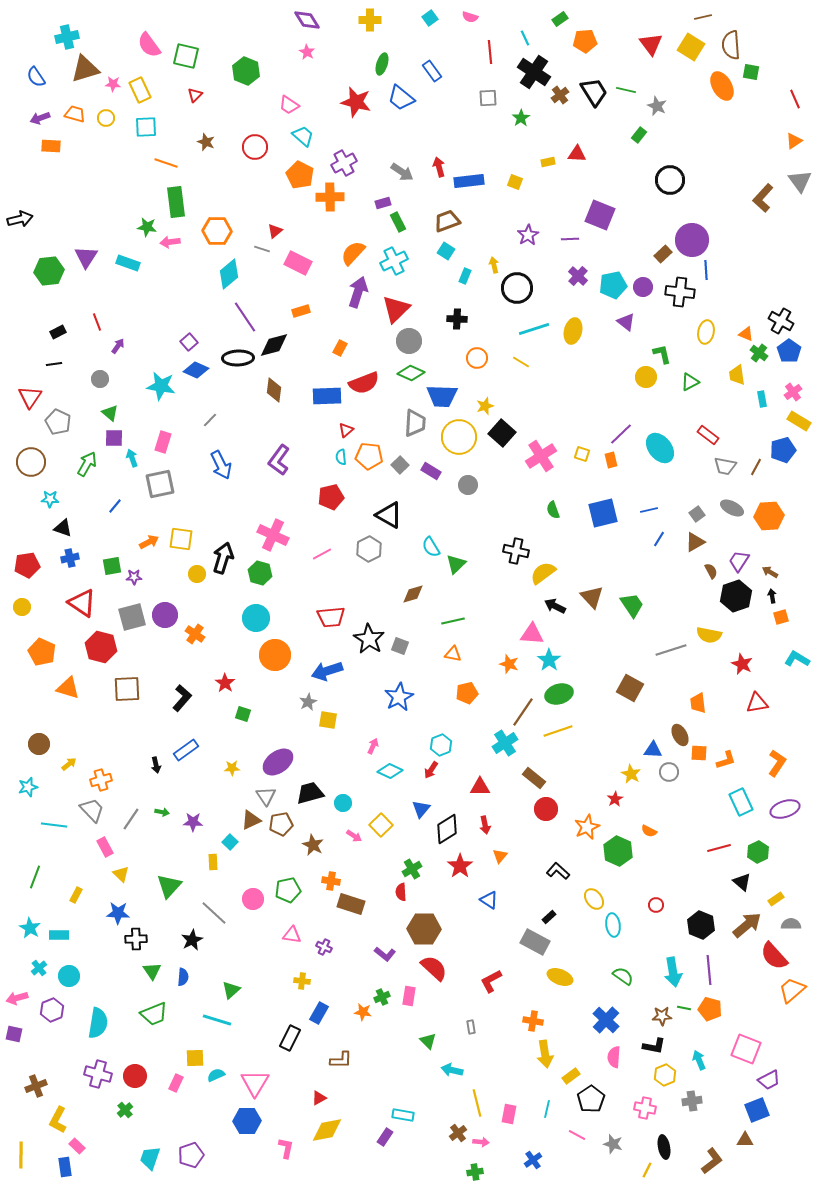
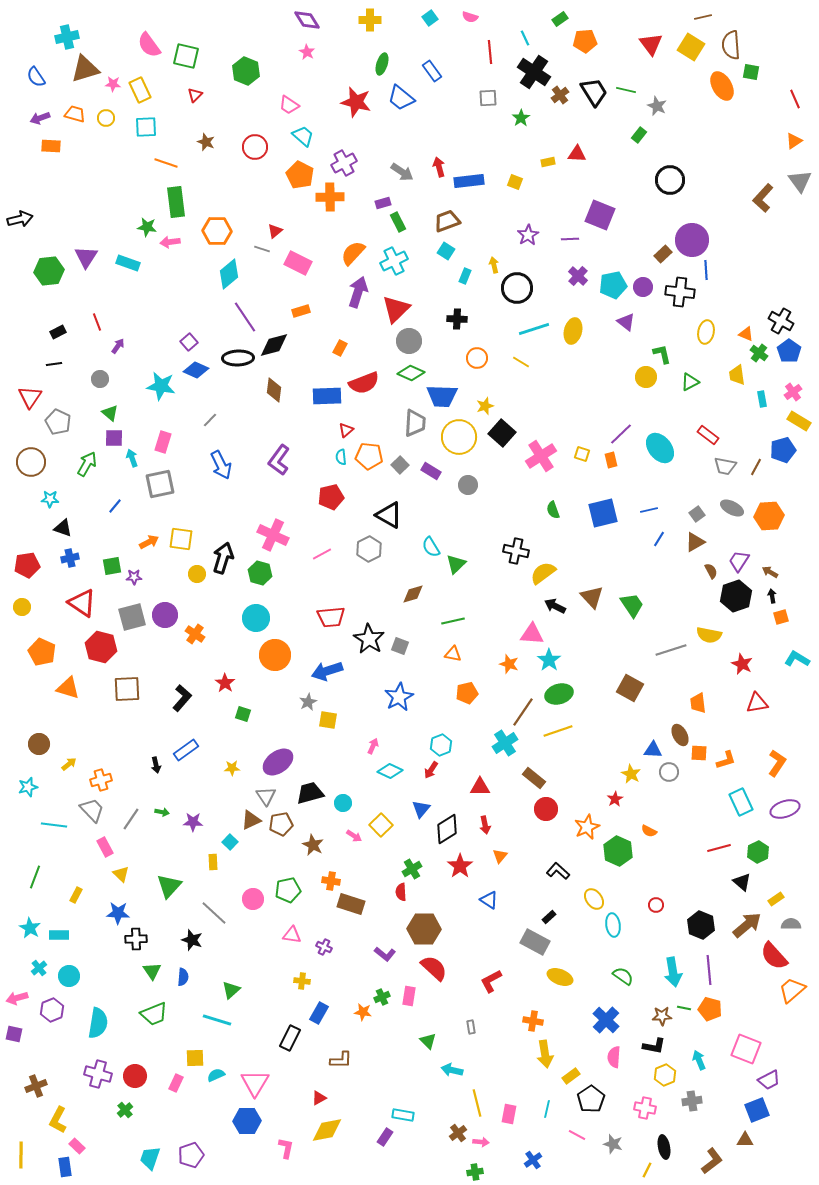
black star at (192, 940): rotated 25 degrees counterclockwise
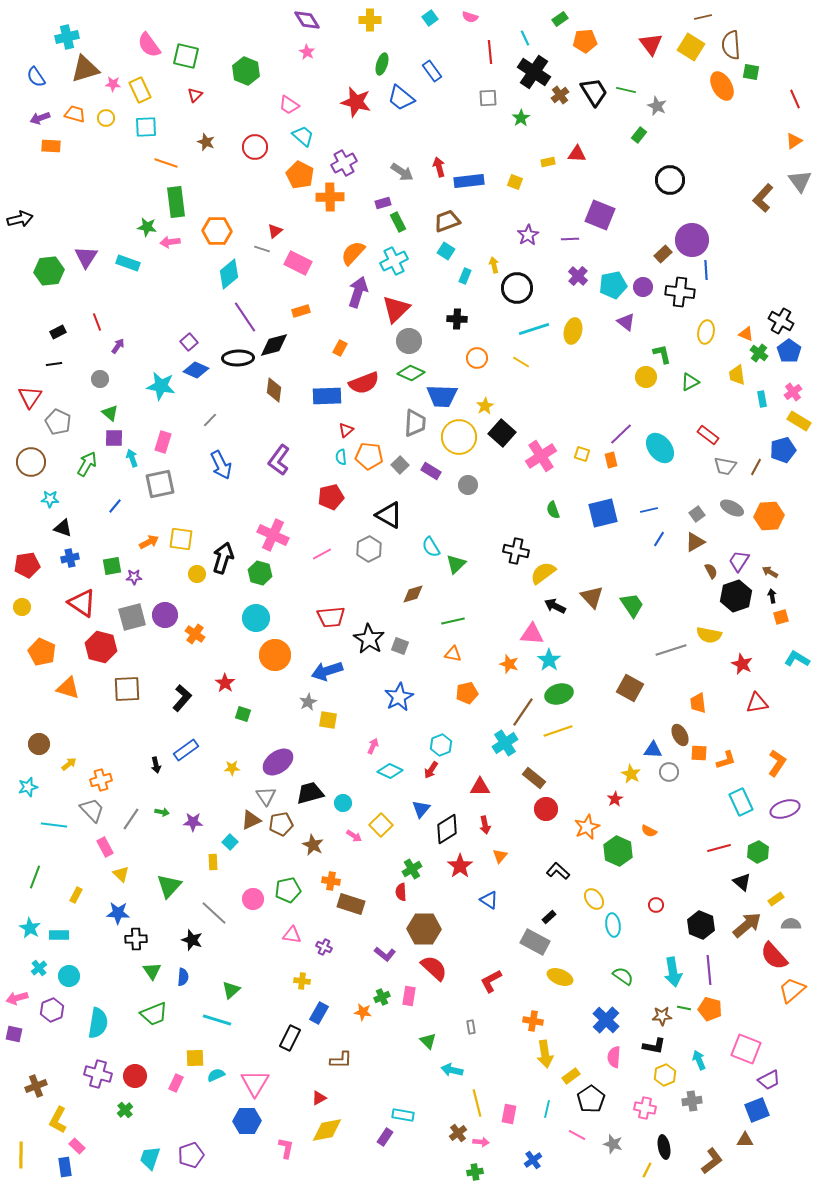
yellow star at (485, 406): rotated 12 degrees counterclockwise
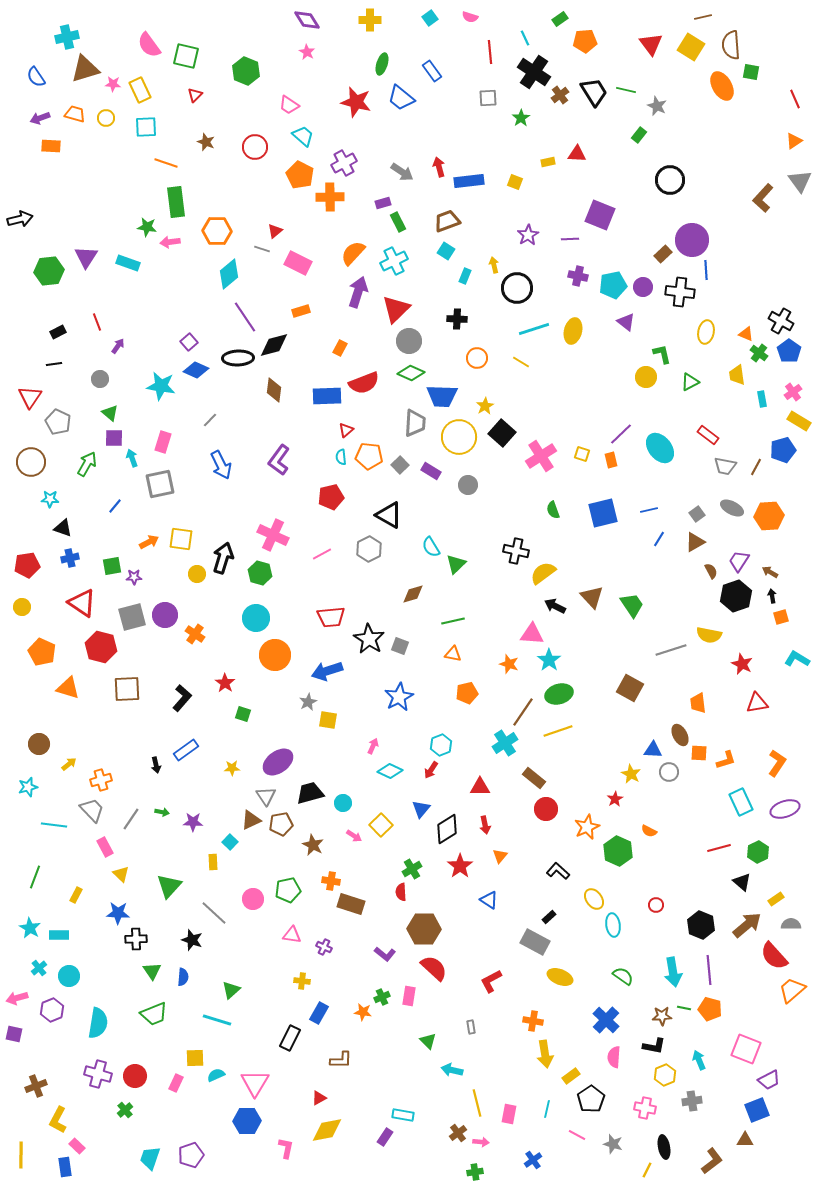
purple cross at (578, 276): rotated 30 degrees counterclockwise
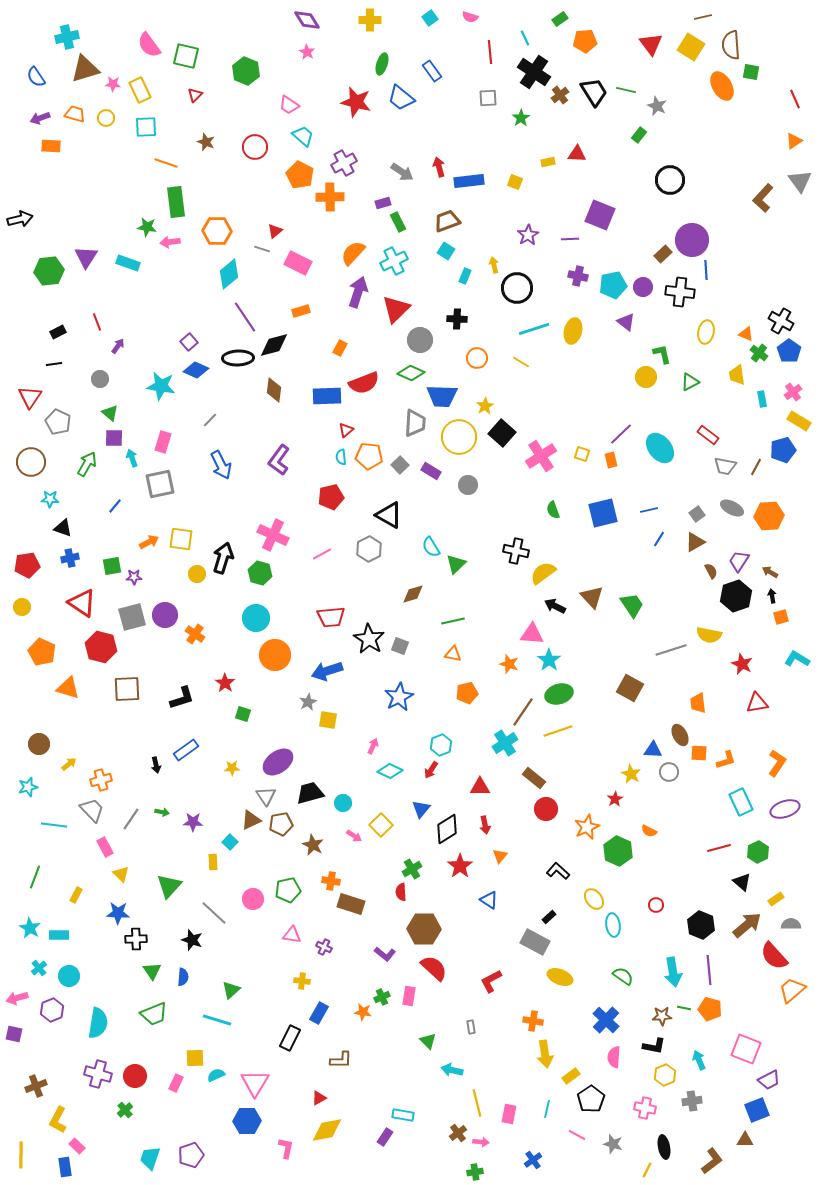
gray circle at (409, 341): moved 11 px right, 1 px up
black L-shape at (182, 698): rotated 32 degrees clockwise
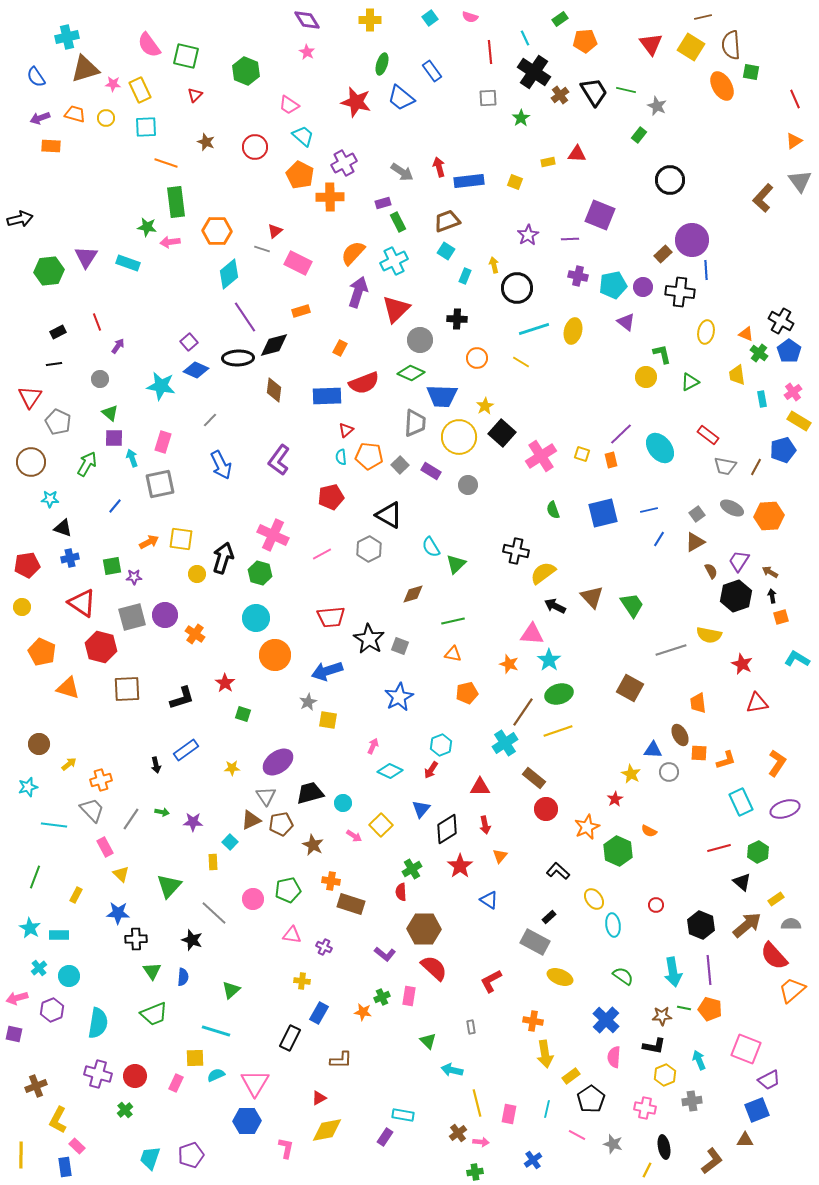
cyan line at (217, 1020): moved 1 px left, 11 px down
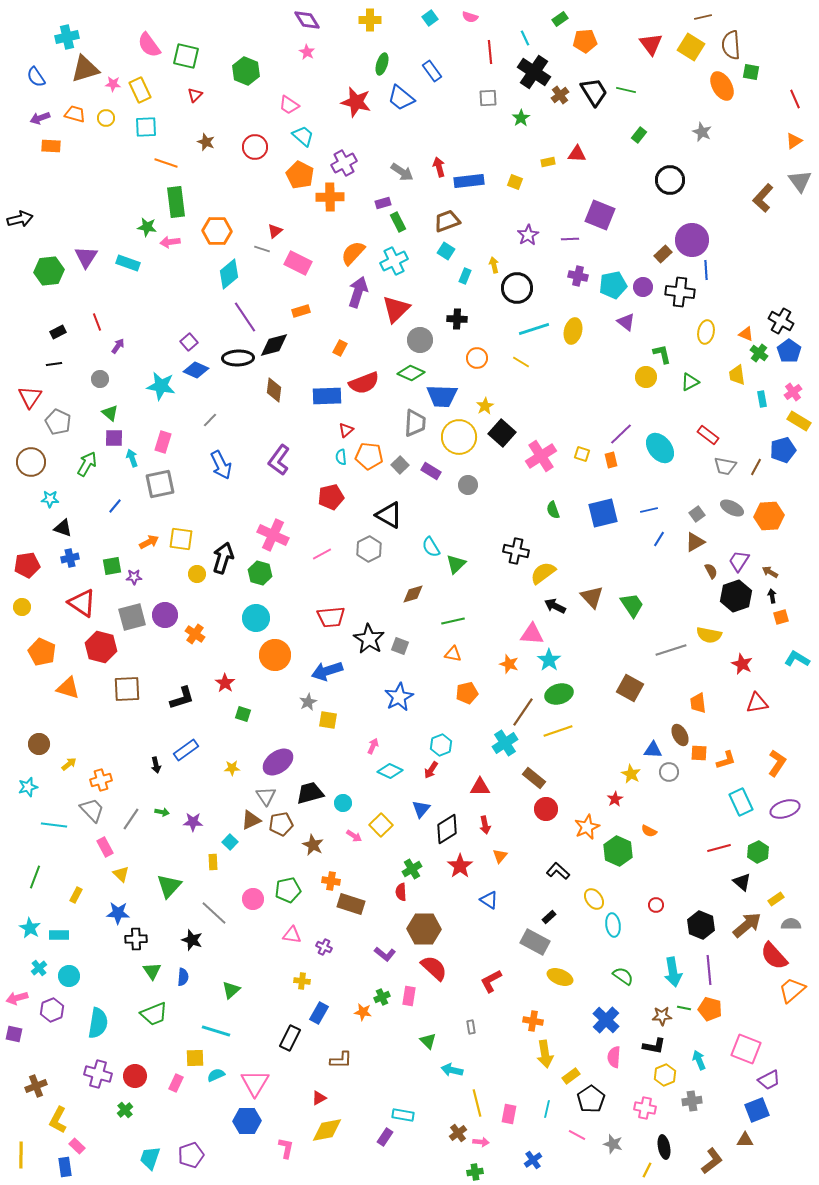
gray star at (657, 106): moved 45 px right, 26 px down
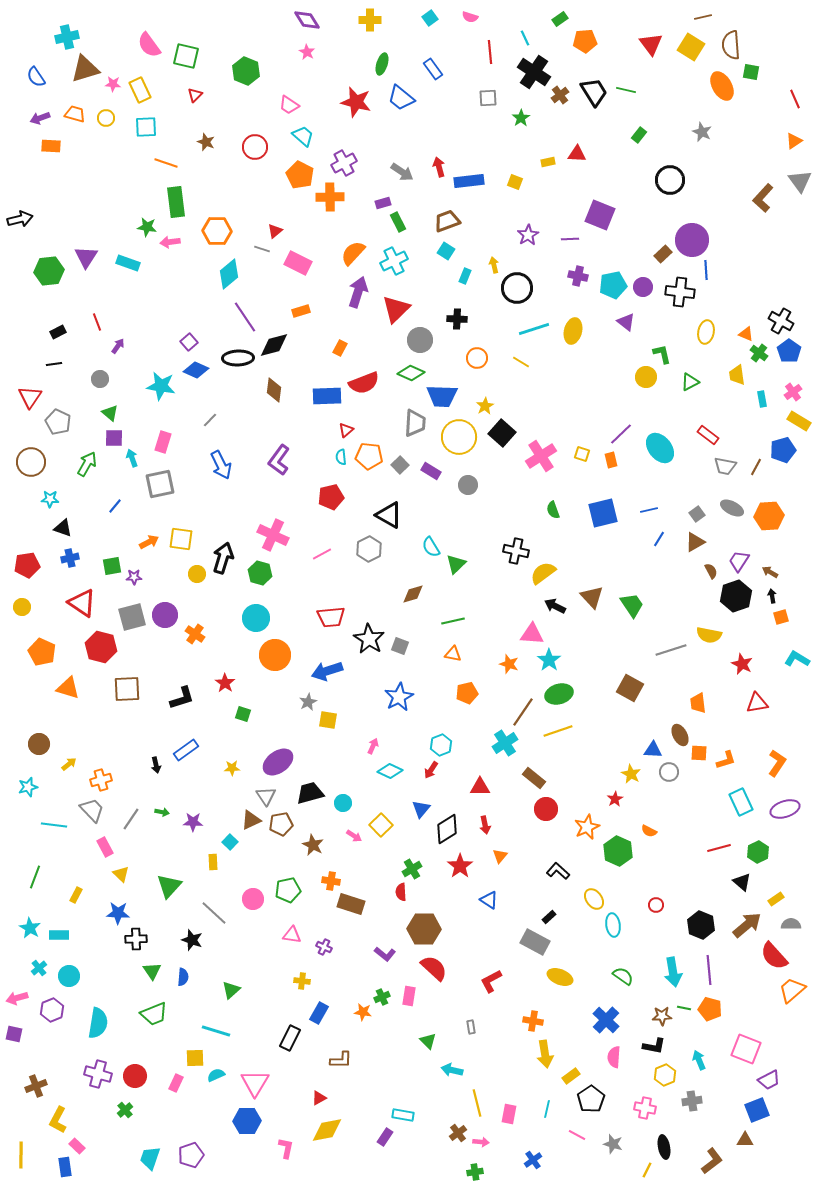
blue rectangle at (432, 71): moved 1 px right, 2 px up
